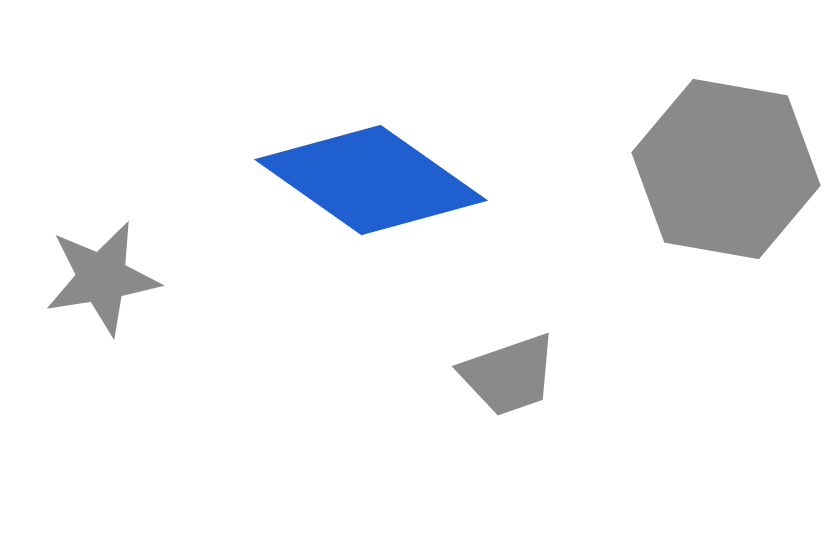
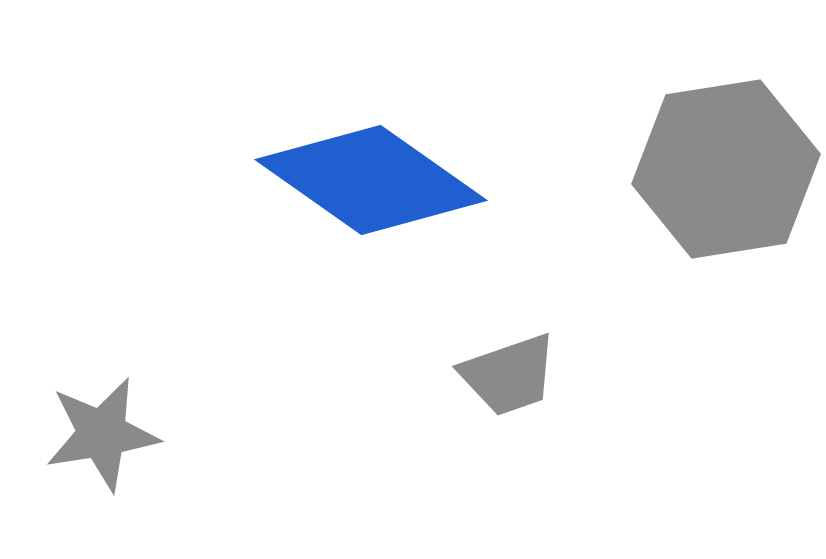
gray hexagon: rotated 19 degrees counterclockwise
gray star: moved 156 px down
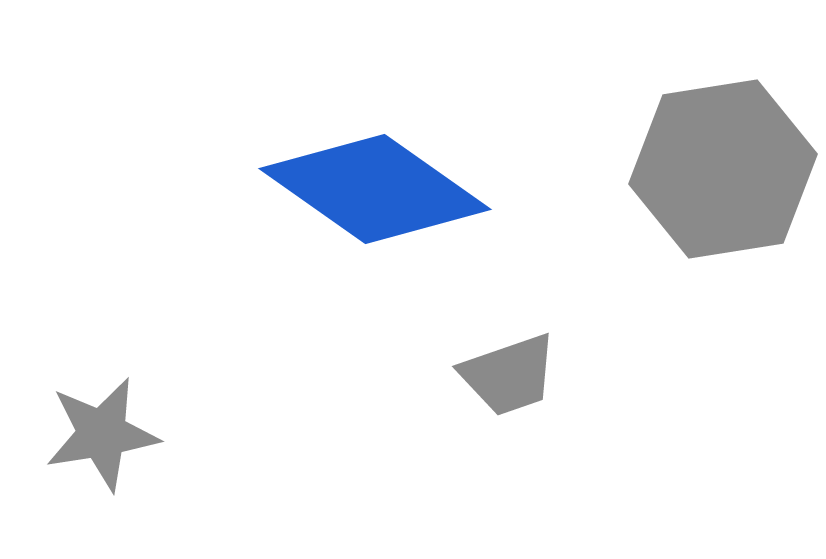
gray hexagon: moved 3 px left
blue diamond: moved 4 px right, 9 px down
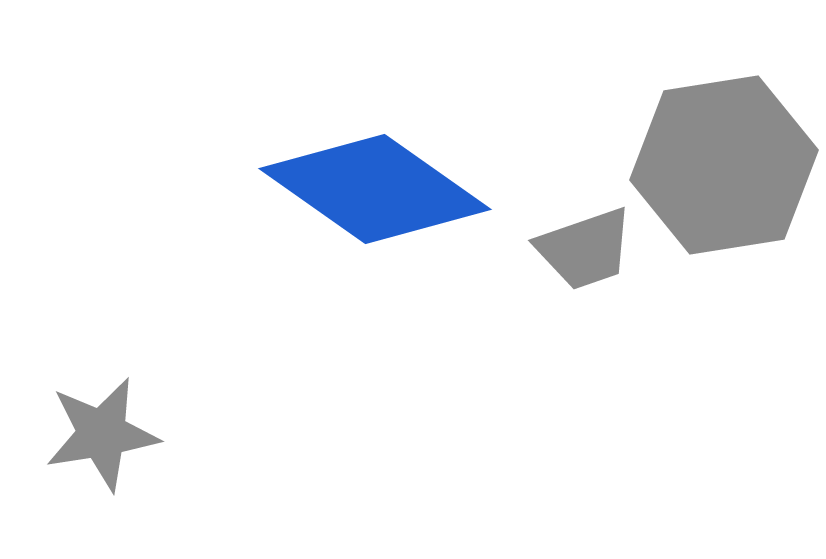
gray hexagon: moved 1 px right, 4 px up
gray trapezoid: moved 76 px right, 126 px up
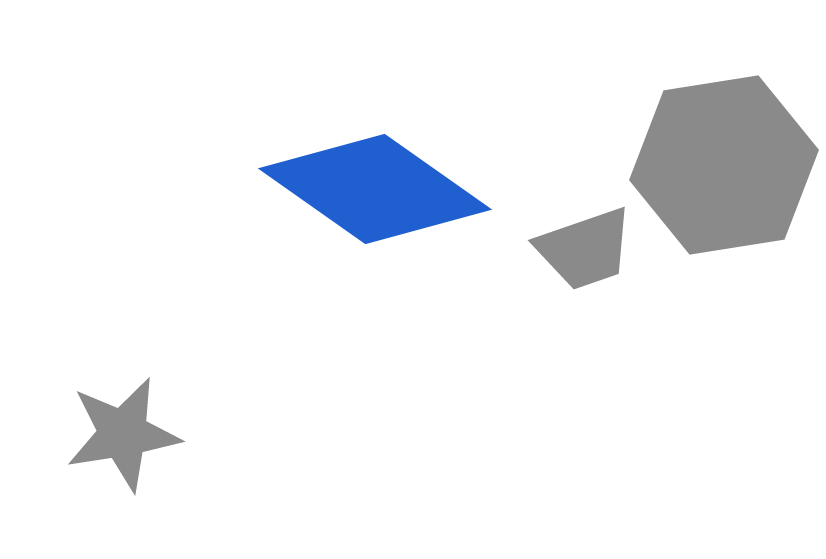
gray star: moved 21 px right
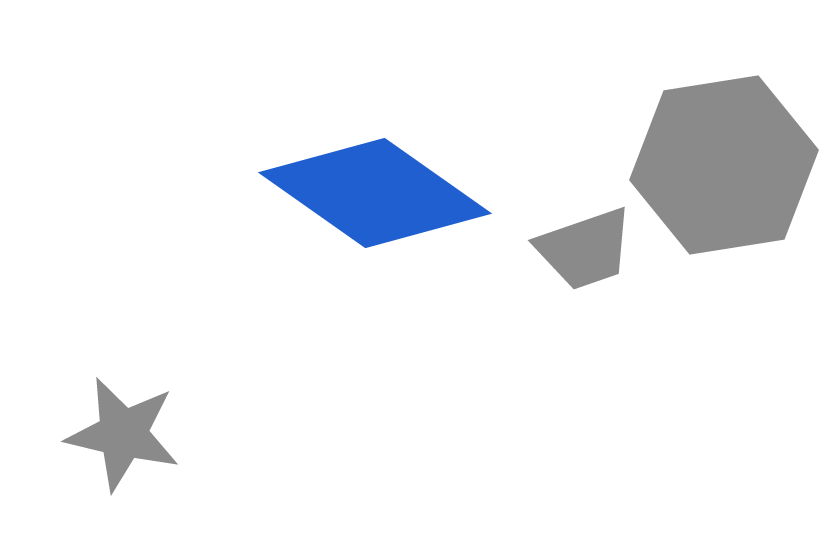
blue diamond: moved 4 px down
gray star: rotated 22 degrees clockwise
